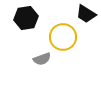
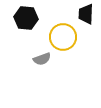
black trapezoid: rotated 60 degrees clockwise
black hexagon: rotated 15 degrees clockwise
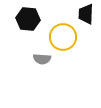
black hexagon: moved 2 px right, 1 px down
gray semicircle: rotated 24 degrees clockwise
